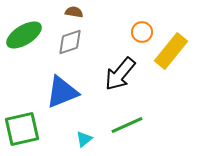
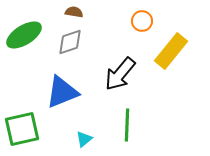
orange circle: moved 11 px up
green line: rotated 64 degrees counterclockwise
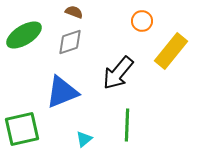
brown semicircle: rotated 12 degrees clockwise
black arrow: moved 2 px left, 1 px up
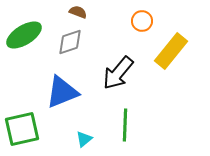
brown semicircle: moved 4 px right
green line: moved 2 px left
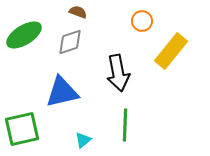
black arrow: rotated 51 degrees counterclockwise
blue triangle: rotated 9 degrees clockwise
cyan triangle: moved 1 px left, 1 px down
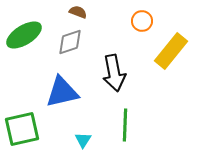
black arrow: moved 4 px left
cyan triangle: rotated 18 degrees counterclockwise
